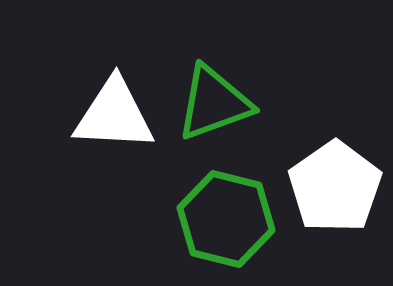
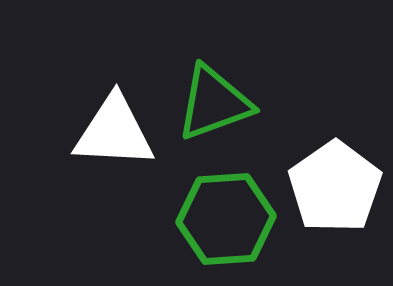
white triangle: moved 17 px down
green hexagon: rotated 18 degrees counterclockwise
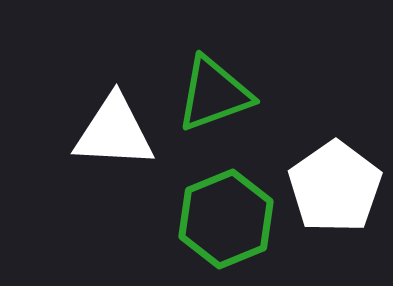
green triangle: moved 9 px up
green hexagon: rotated 18 degrees counterclockwise
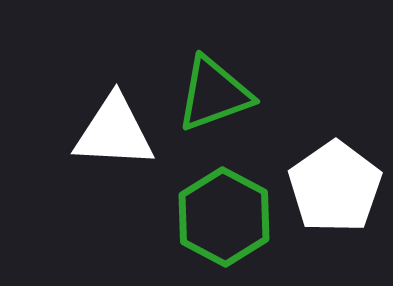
green hexagon: moved 2 px left, 2 px up; rotated 10 degrees counterclockwise
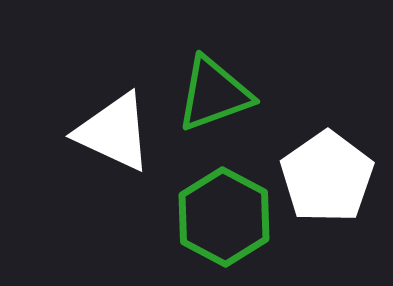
white triangle: rotated 22 degrees clockwise
white pentagon: moved 8 px left, 10 px up
